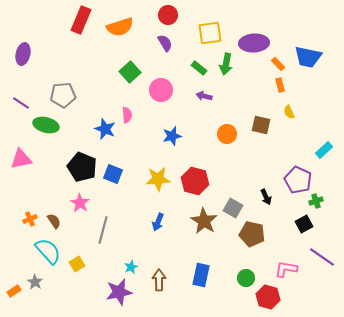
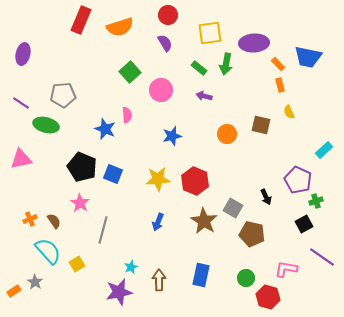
red hexagon at (195, 181): rotated 8 degrees clockwise
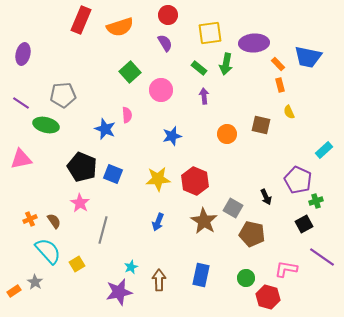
purple arrow at (204, 96): rotated 70 degrees clockwise
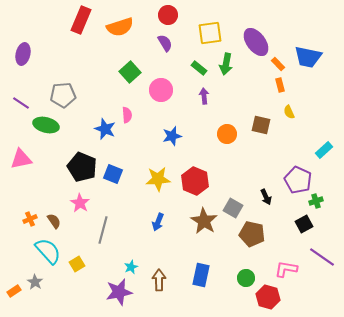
purple ellipse at (254, 43): moved 2 px right, 1 px up; rotated 56 degrees clockwise
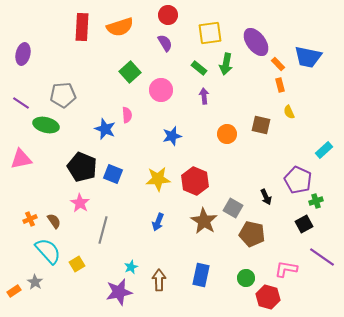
red rectangle at (81, 20): moved 1 px right, 7 px down; rotated 20 degrees counterclockwise
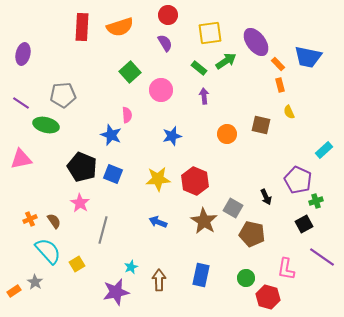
green arrow at (226, 64): moved 3 px up; rotated 135 degrees counterclockwise
blue star at (105, 129): moved 6 px right, 6 px down
blue arrow at (158, 222): rotated 90 degrees clockwise
pink L-shape at (286, 269): rotated 90 degrees counterclockwise
purple star at (119, 292): moved 3 px left
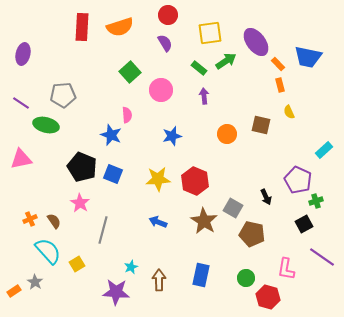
purple star at (116, 292): rotated 16 degrees clockwise
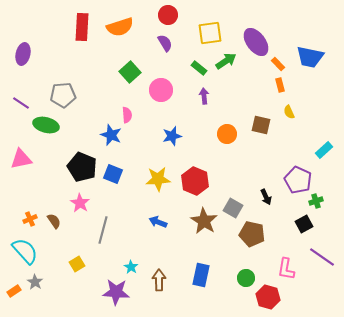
blue trapezoid at (308, 57): moved 2 px right
cyan semicircle at (48, 251): moved 23 px left
cyan star at (131, 267): rotated 16 degrees counterclockwise
